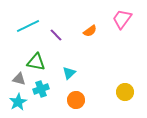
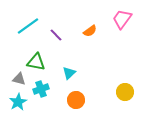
cyan line: rotated 10 degrees counterclockwise
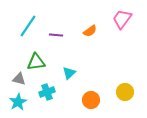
cyan line: rotated 20 degrees counterclockwise
purple line: rotated 40 degrees counterclockwise
green triangle: rotated 18 degrees counterclockwise
cyan cross: moved 6 px right, 3 px down
orange circle: moved 15 px right
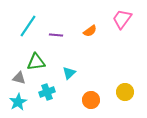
gray triangle: moved 1 px up
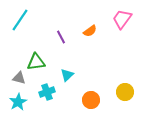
cyan line: moved 8 px left, 6 px up
purple line: moved 5 px right, 2 px down; rotated 56 degrees clockwise
cyan triangle: moved 2 px left, 2 px down
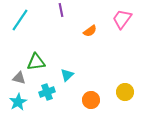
purple line: moved 27 px up; rotated 16 degrees clockwise
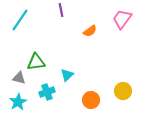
yellow circle: moved 2 px left, 1 px up
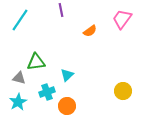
orange circle: moved 24 px left, 6 px down
